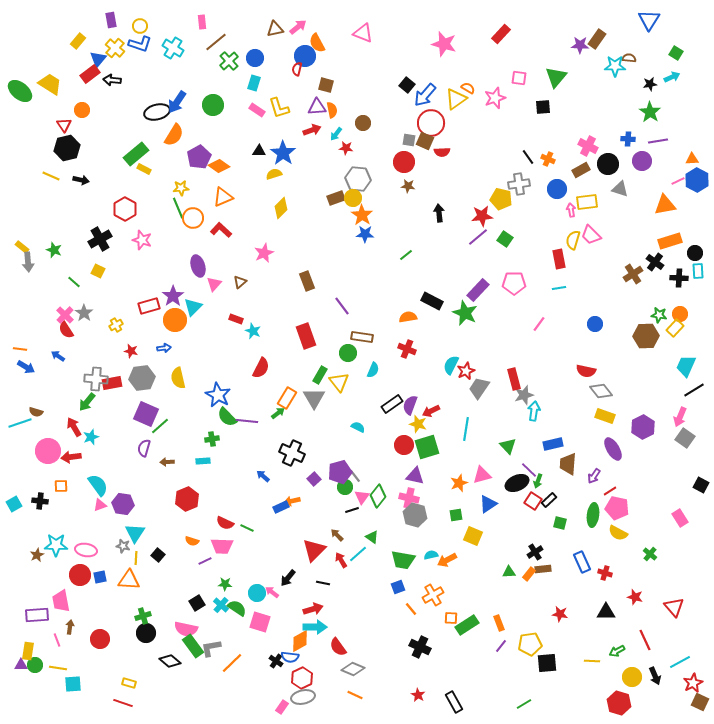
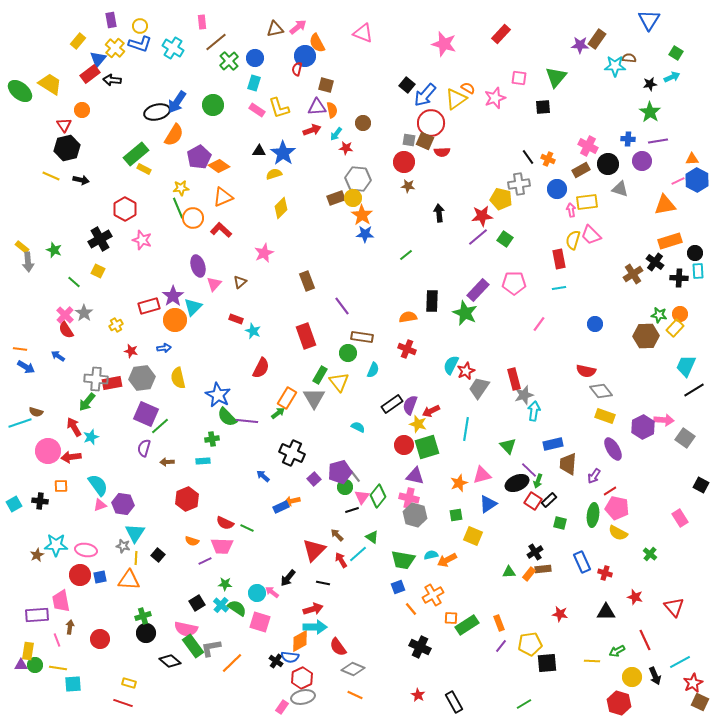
black rectangle at (432, 301): rotated 65 degrees clockwise
pink arrow at (680, 417): moved 16 px left, 3 px down; rotated 108 degrees counterclockwise
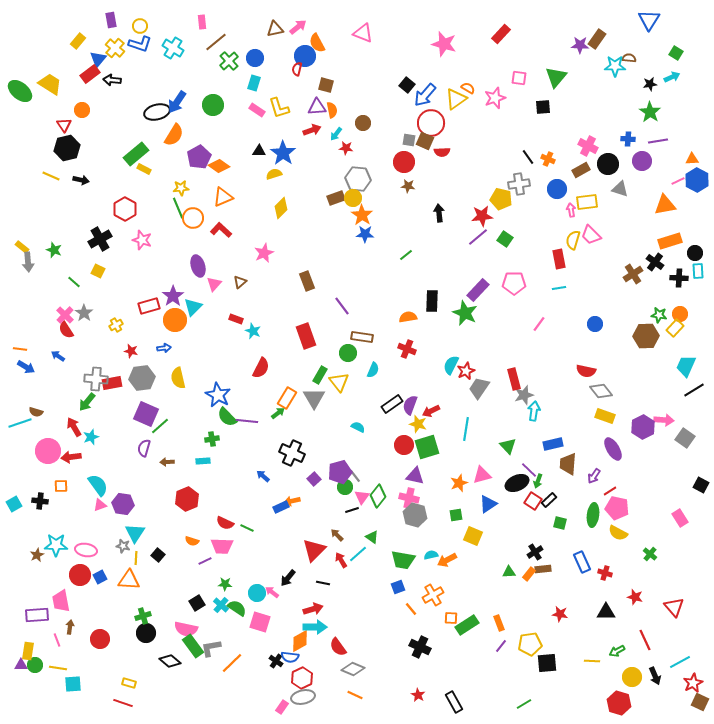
blue square at (100, 577): rotated 16 degrees counterclockwise
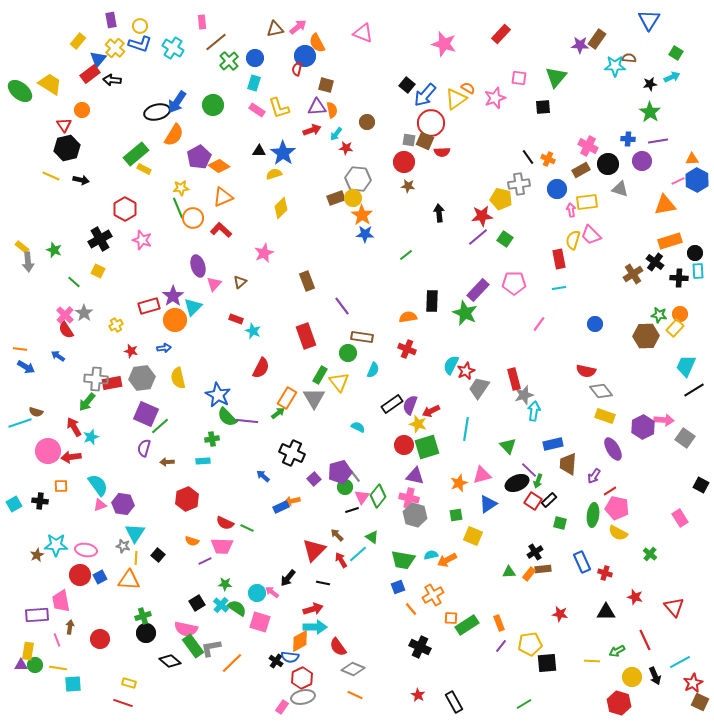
brown circle at (363, 123): moved 4 px right, 1 px up
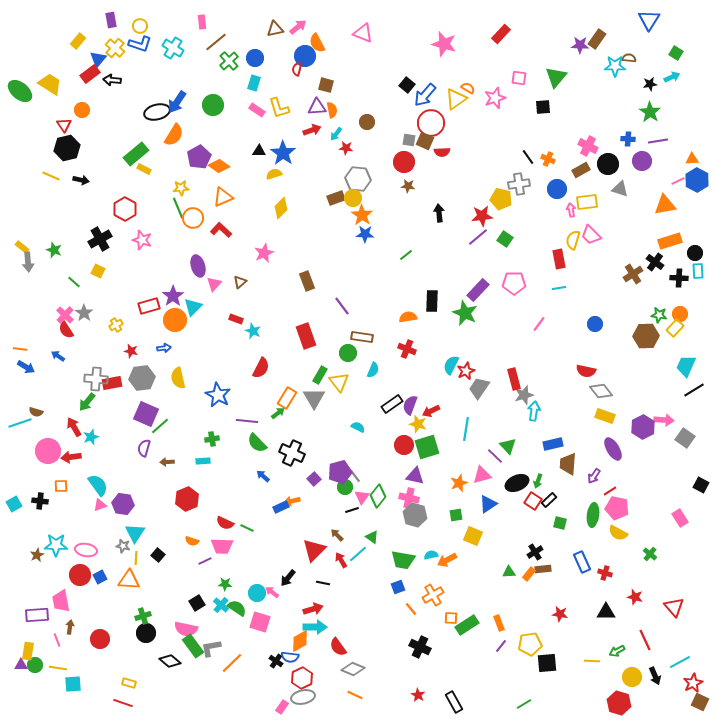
green semicircle at (227, 417): moved 30 px right, 26 px down
purple line at (529, 470): moved 34 px left, 14 px up
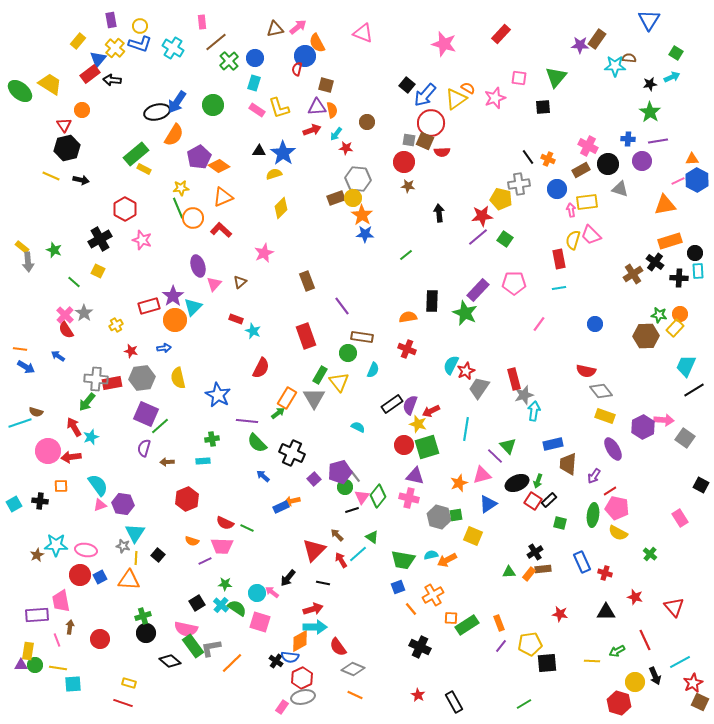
gray hexagon at (415, 515): moved 24 px right, 2 px down
yellow circle at (632, 677): moved 3 px right, 5 px down
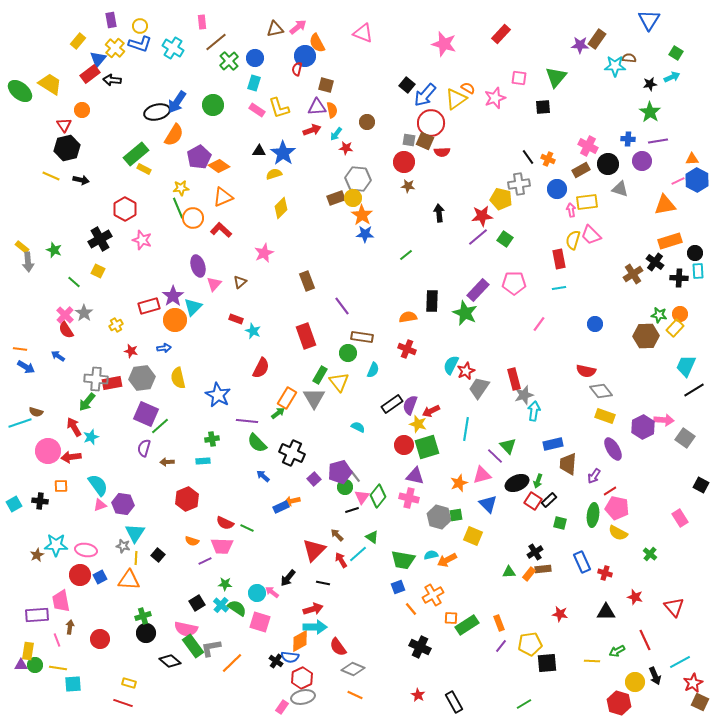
blue triangle at (488, 504): rotated 42 degrees counterclockwise
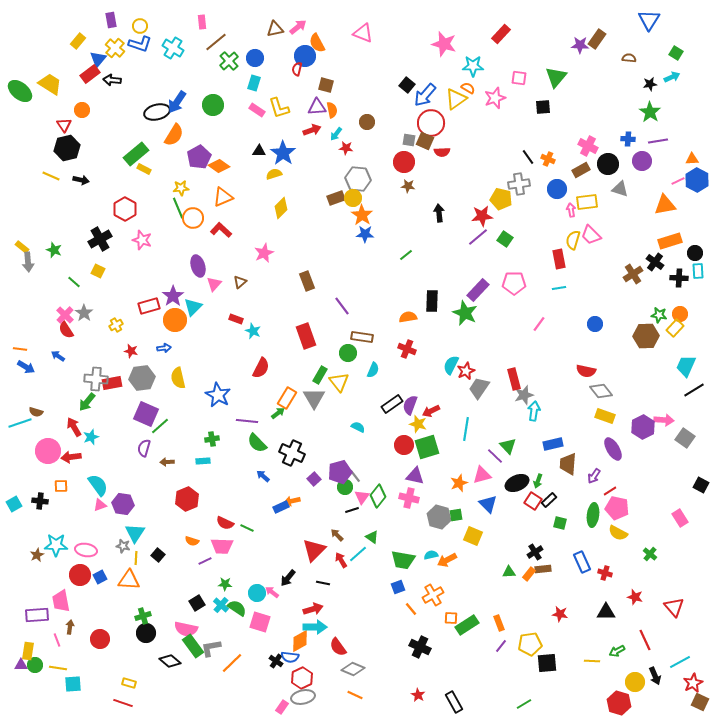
cyan star at (615, 66): moved 142 px left
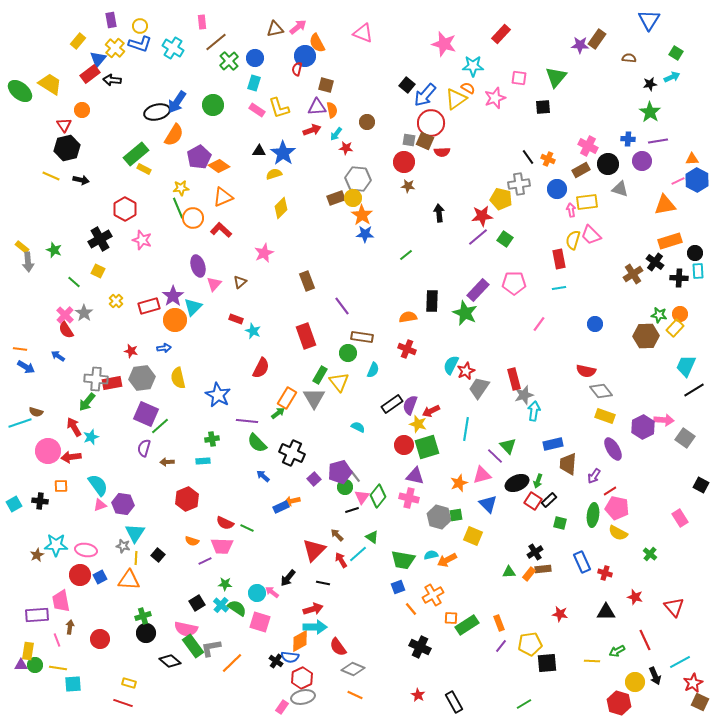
yellow cross at (116, 325): moved 24 px up; rotated 16 degrees counterclockwise
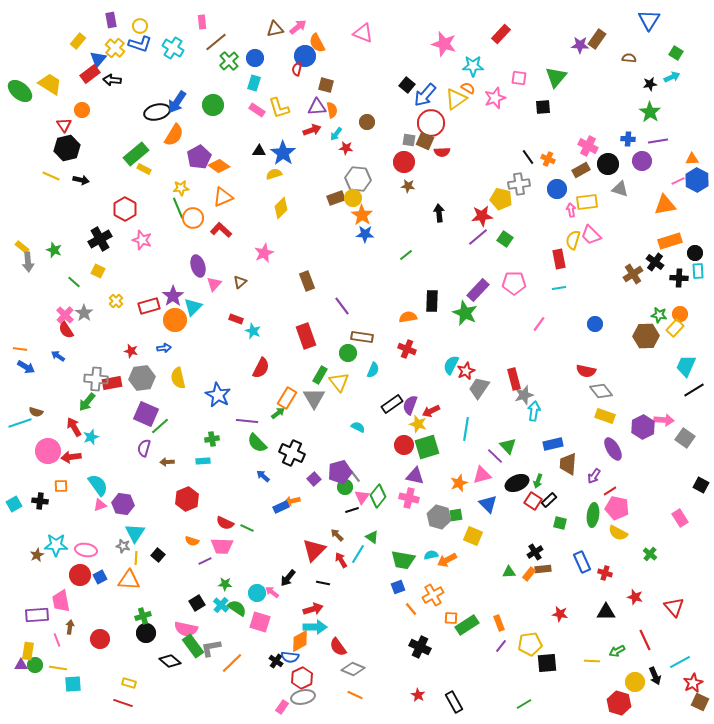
cyan line at (358, 554): rotated 18 degrees counterclockwise
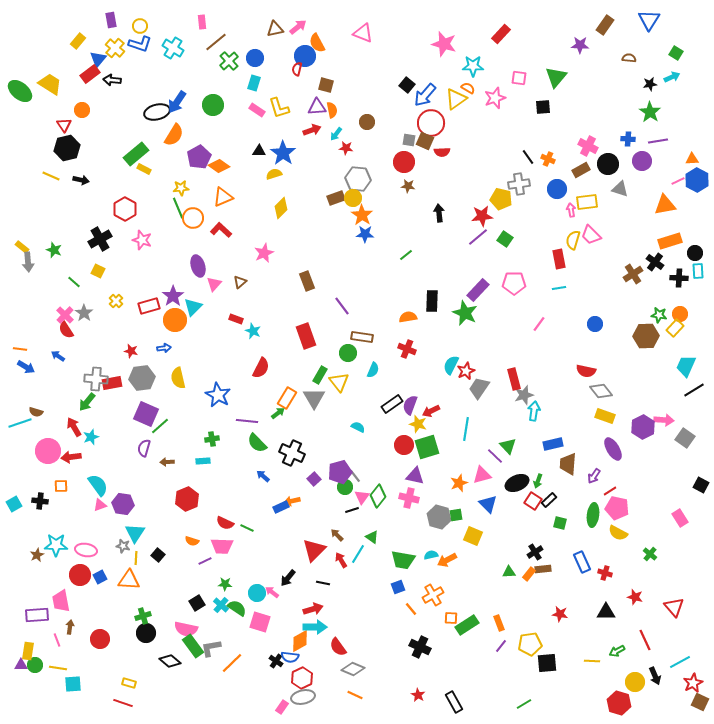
brown rectangle at (597, 39): moved 8 px right, 14 px up
